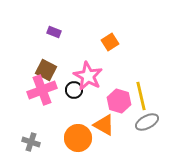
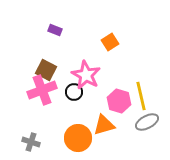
purple rectangle: moved 1 px right, 2 px up
pink star: moved 2 px left, 1 px up
black circle: moved 2 px down
orange triangle: rotated 45 degrees counterclockwise
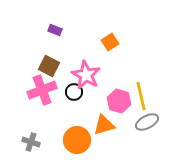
brown square: moved 3 px right, 4 px up
orange circle: moved 1 px left, 2 px down
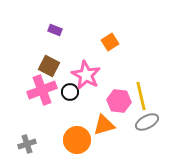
black circle: moved 4 px left
pink hexagon: rotated 10 degrees counterclockwise
gray cross: moved 4 px left, 2 px down; rotated 36 degrees counterclockwise
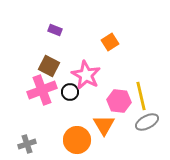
orange triangle: rotated 45 degrees counterclockwise
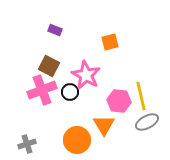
orange square: rotated 18 degrees clockwise
